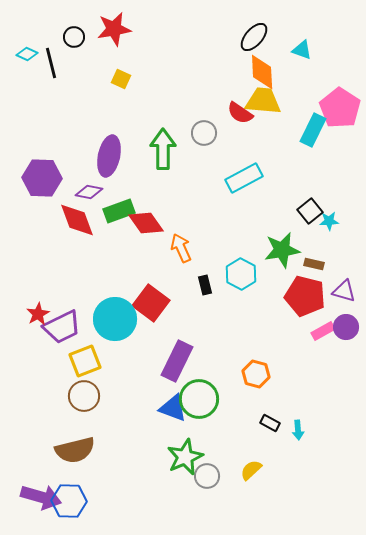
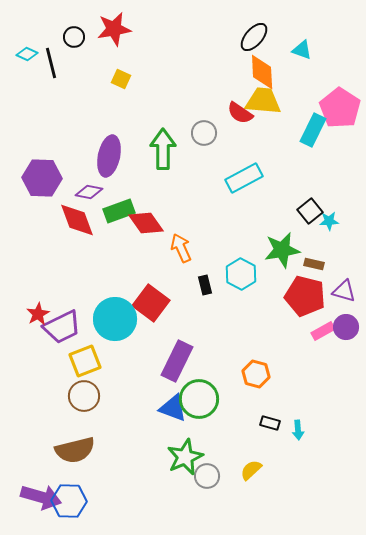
black rectangle at (270, 423): rotated 12 degrees counterclockwise
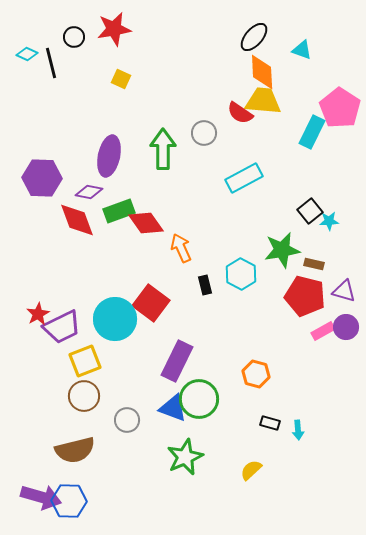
cyan rectangle at (313, 130): moved 1 px left, 2 px down
gray circle at (207, 476): moved 80 px left, 56 px up
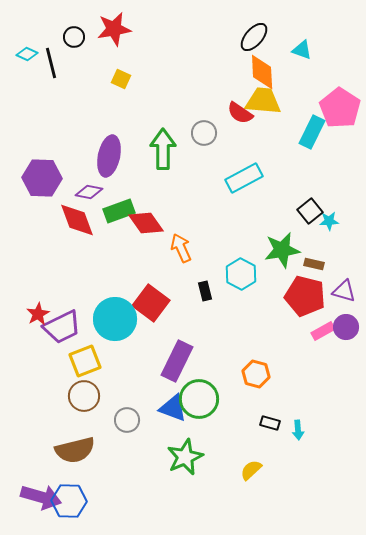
black rectangle at (205, 285): moved 6 px down
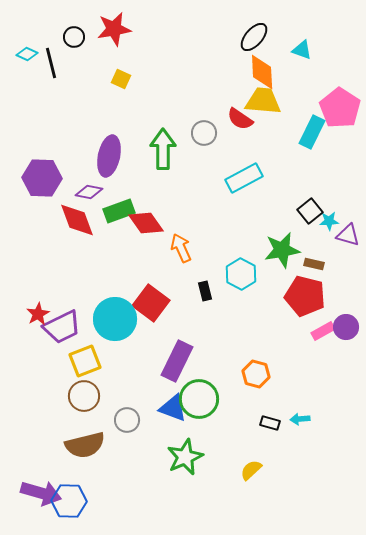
red semicircle at (240, 113): moved 6 px down
purple triangle at (344, 291): moved 4 px right, 56 px up
cyan arrow at (298, 430): moved 2 px right, 11 px up; rotated 90 degrees clockwise
brown semicircle at (75, 450): moved 10 px right, 5 px up
purple arrow at (41, 497): moved 4 px up
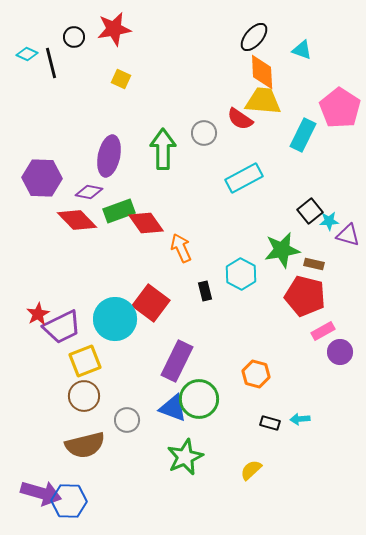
cyan rectangle at (312, 132): moved 9 px left, 3 px down
red diamond at (77, 220): rotated 24 degrees counterclockwise
purple circle at (346, 327): moved 6 px left, 25 px down
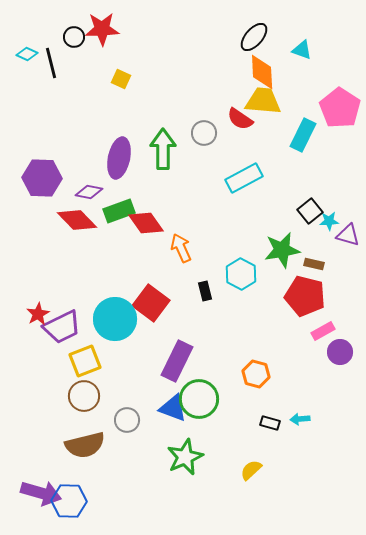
red star at (114, 29): moved 12 px left; rotated 8 degrees clockwise
purple ellipse at (109, 156): moved 10 px right, 2 px down
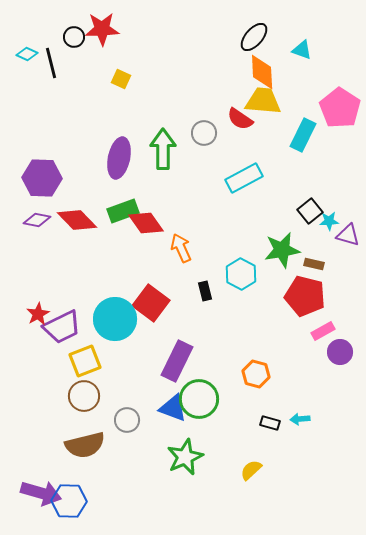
purple diamond at (89, 192): moved 52 px left, 28 px down
green rectangle at (119, 211): moved 4 px right
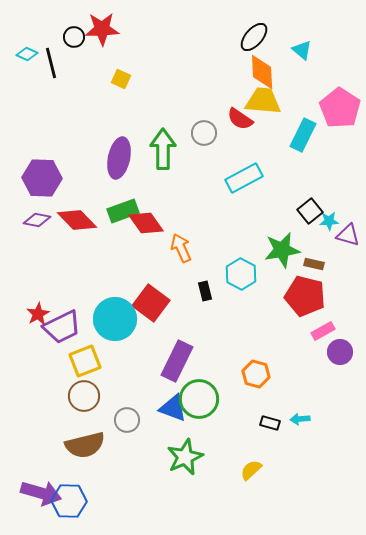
cyan triangle at (302, 50): rotated 20 degrees clockwise
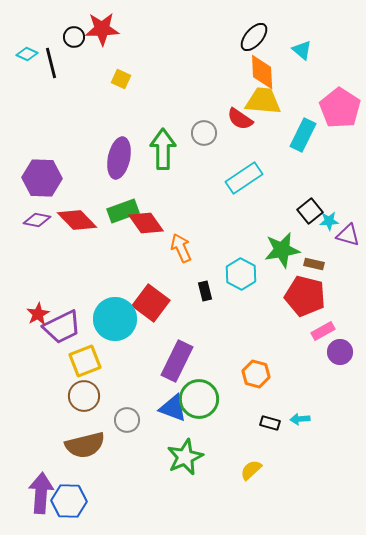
cyan rectangle at (244, 178): rotated 6 degrees counterclockwise
purple arrow at (41, 493): rotated 102 degrees counterclockwise
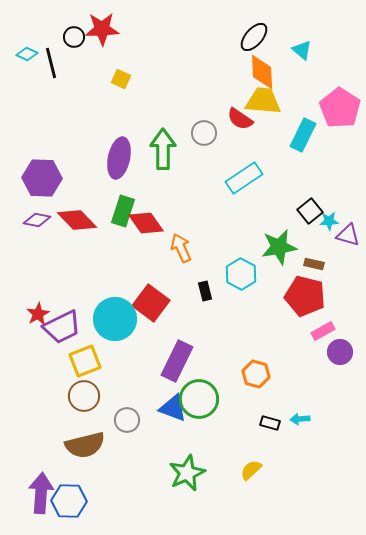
green rectangle at (123, 211): rotated 52 degrees counterclockwise
green star at (282, 250): moved 3 px left, 3 px up
green star at (185, 457): moved 2 px right, 16 px down
